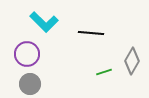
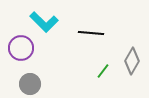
purple circle: moved 6 px left, 6 px up
green line: moved 1 px left, 1 px up; rotated 35 degrees counterclockwise
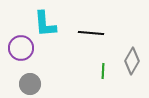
cyan L-shape: moved 1 px right, 2 px down; rotated 40 degrees clockwise
green line: rotated 35 degrees counterclockwise
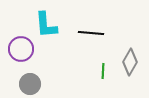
cyan L-shape: moved 1 px right, 1 px down
purple circle: moved 1 px down
gray diamond: moved 2 px left, 1 px down
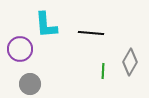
purple circle: moved 1 px left
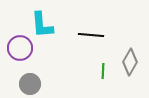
cyan L-shape: moved 4 px left
black line: moved 2 px down
purple circle: moved 1 px up
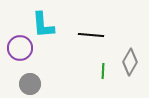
cyan L-shape: moved 1 px right
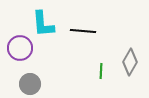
cyan L-shape: moved 1 px up
black line: moved 8 px left, 4 px up
green line: moved 2 px left
